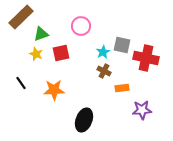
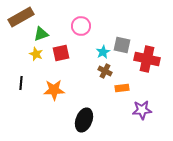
brown rectangle: rotated 15 degrees clockwise
red cross: moved 1 px right, 1 px down
brown cross: moved 1 px right
black line: rotated 40 degrees clockwise
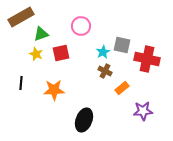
orange rectangle: rotated 32 degrees counterclockwise
purple star: moved 1 px right, 1 px down
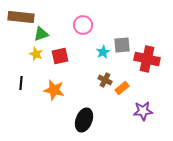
brown rectangle: rotated 35 degrees clockwise
pink circle: moved 2 px right, 1 px up
gray square: rotated 18 degrees counterclockwise
red square: moved 1 px left, 3 px down
brown cross: moved 9 px down
orange star: rotated 15 degrees clockwise
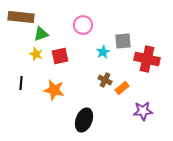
gray square: moved 1 px right, 4 px up
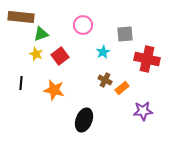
gray square: moved 2 px right, 7 px up
red square: rotated 24 degrees counterclockwise
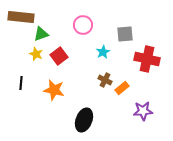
red square: moved 1 px left
